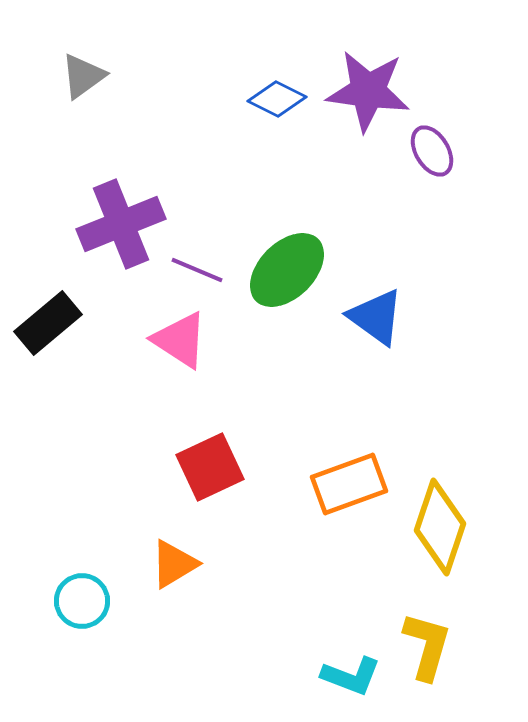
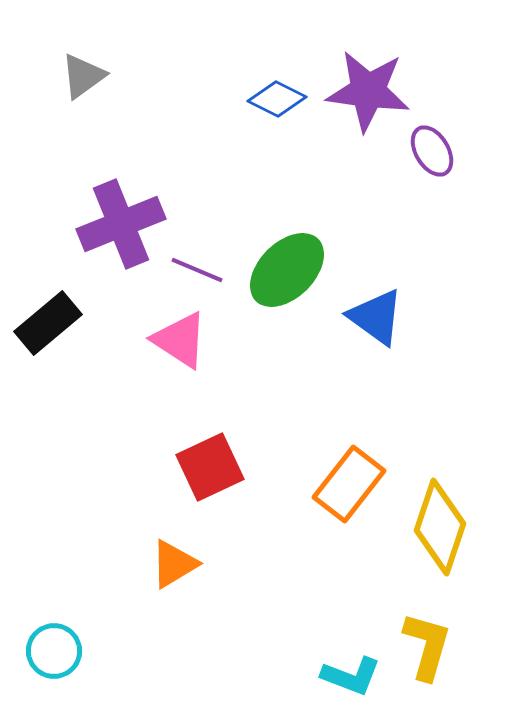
orange rectangle: rotated 32 degrees counterclockwise
cyan circle: moved 28 px left, 50 px down
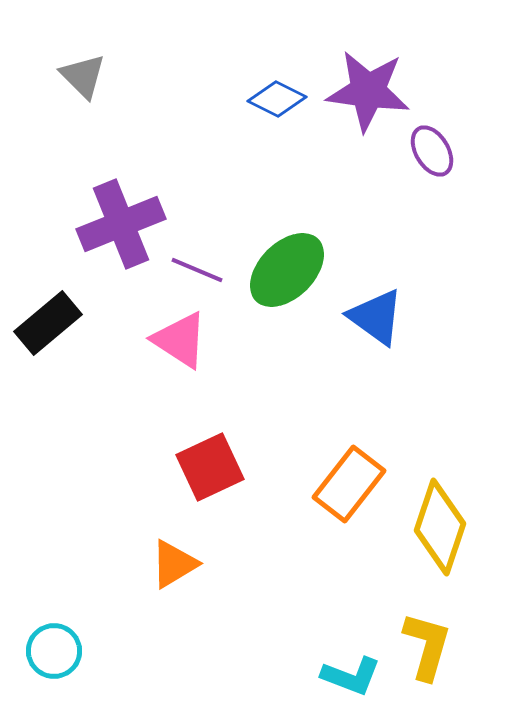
gray triangle: rotated 39 degrees counterclockwise
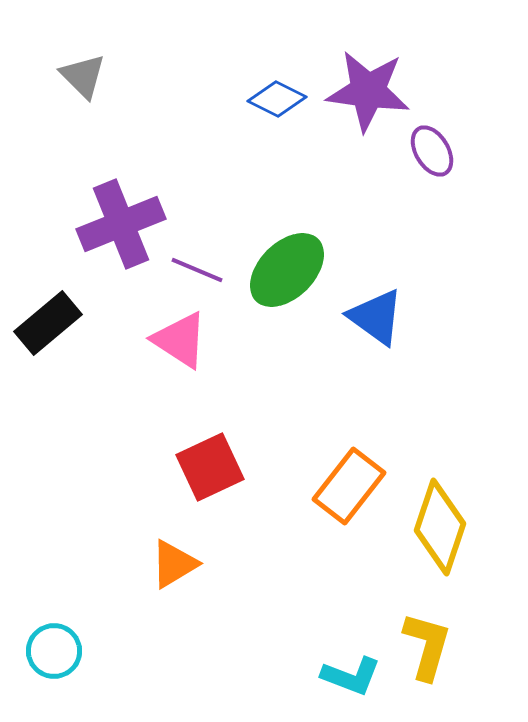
orange rectangle: moved 2 px down
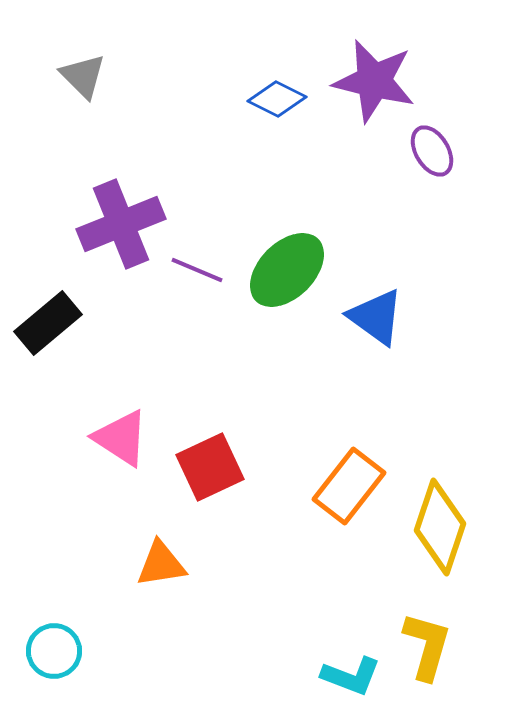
purple star: moved 6 px right, 10 px up; rotated 6 degrees clockwise
pink triangle: moved 59 px left, 98 px down
orange triangle: moved 13 px left; rotated 22 degrees clockwise
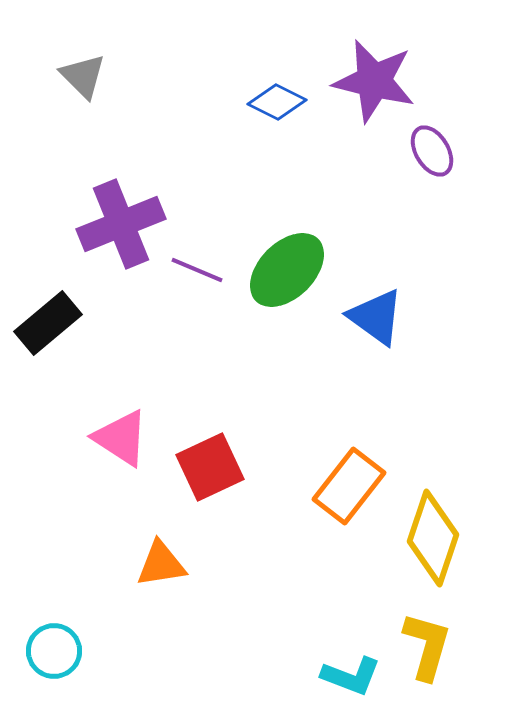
blue diamond: moved 3 px down
yellow diamond: moved 7 px left, 11 px down
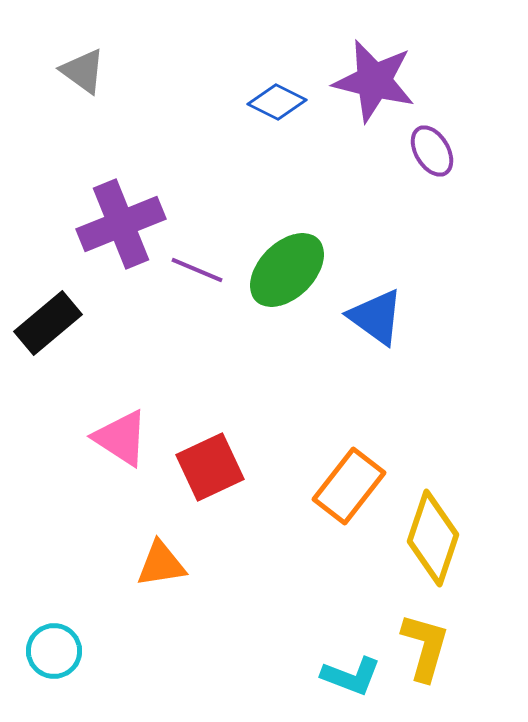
gray triangle: moved 5 px up; rotated 9 degrees counterclockwise
yellow L-shape: moved 2 px left, 1 px down
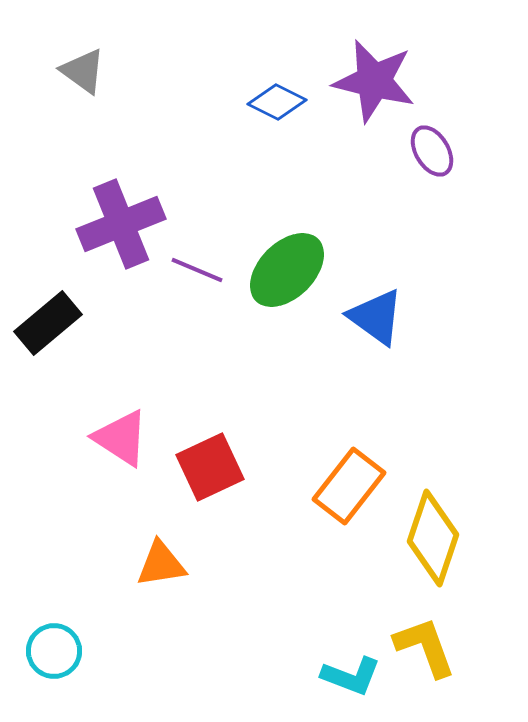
yellow L-shape: rotated 36 degrees counterclockwise
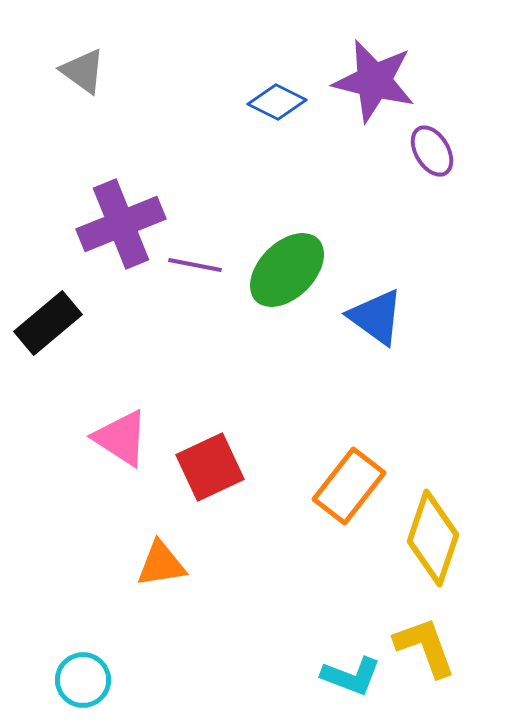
purple line: moved 2 px left, 5 px up; rotated 12 degrees counterclockwise
cyan circle: moved 29 px right, 29 px down
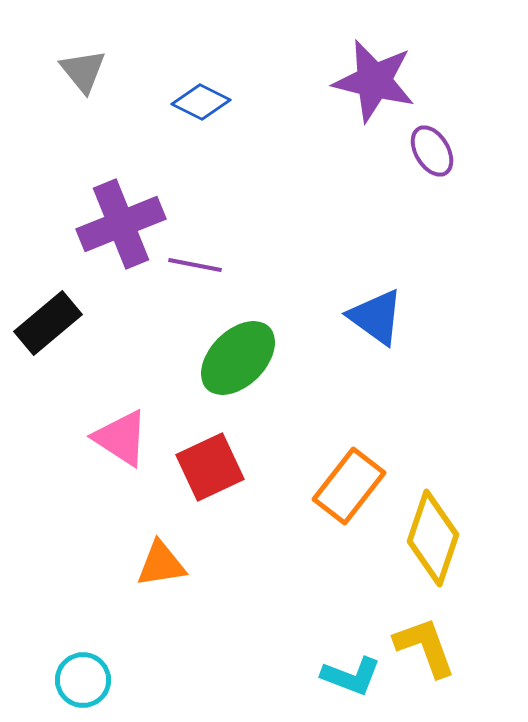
gray triangle: rotated 15 degrees clockwise
blue diamond: moved 76 px left
green ellipse: moved 49 px left, 88 px down
